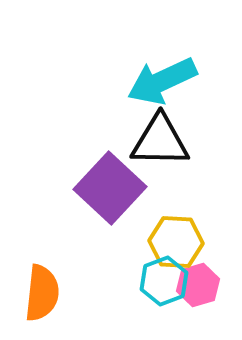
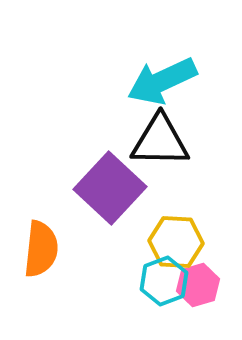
orange semicircle: moved 1 px left, 44 px up
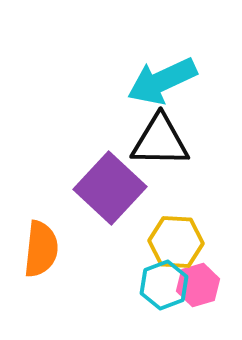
cyan hexagon: moved 4 px down
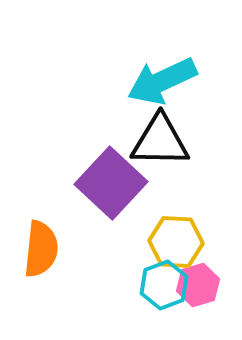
purple square: moved 1 px right, 5 px up
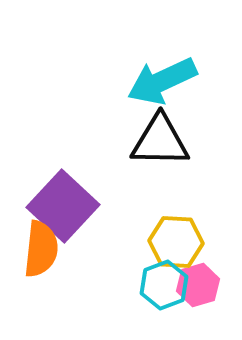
purple square: moved 48 px left, 23 px down
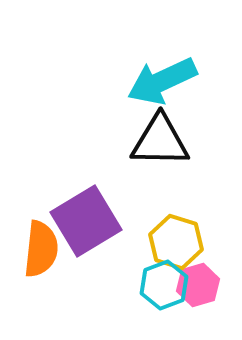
purple square: moved 23 px right, 15 px down; rotated 16 degrees clockwise
yellow hexagon: rotated 14 degrees clockwise
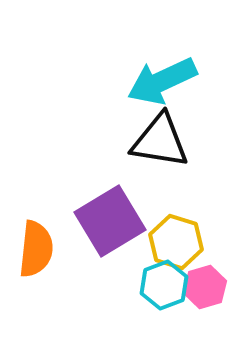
black triangle: rotated 8 degrees clockwise
purple square: moved 24 px right
orange semicircle: moved 5 px left
pink hexagon: moved 7 px right, 2 px down
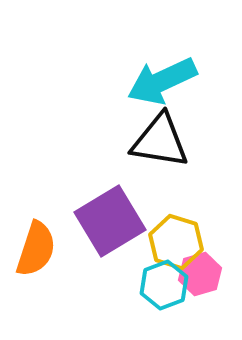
orange semicircle: rotated 12 degrees clockwise
pink hexagon: moved 5 px left, 13 px up
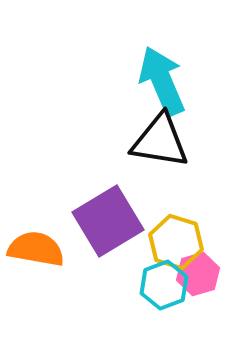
cyan arrow: rotated 92 degrees clockwise
purple square: moved 2 px left
orange semicircle: rotated 98 degrees counterclockwise
pink hexagon: moved 2 px left
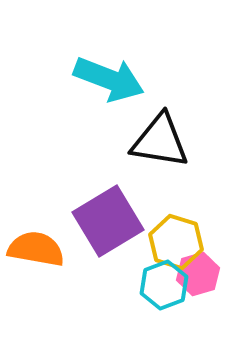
cyan arrow: moved 53 px left, 2 px up; rotated 134 degrees clockwise
